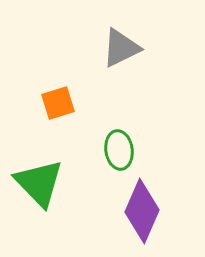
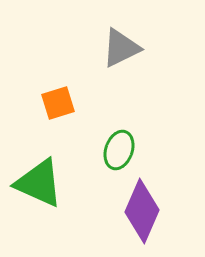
green ellipse: rotated 27 degrees clockwise
green triangle: rotated 22 degrees counterclockwise
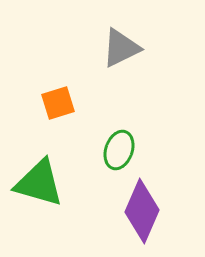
green triangle: rotated 8 degrees counterclockwise
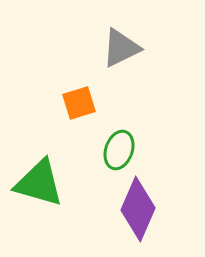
orange square: moved 21 px right
purple diamond: moved 4 px left, 2 px up
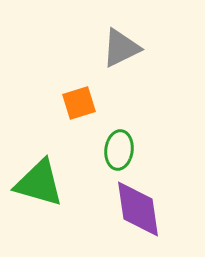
green ellipse: rotated 12 degrees counterclockwise
purple diamond: rotated 32 degrees counterclockwise
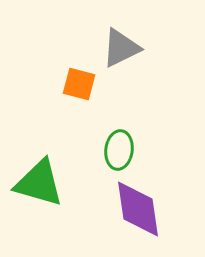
orange square: moved 19 px up; rotated 32 degrees clockwise
